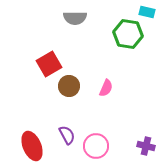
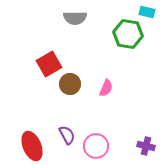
brown circle: moved 1 px right, 2 px up
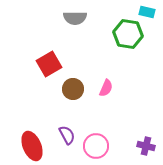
brown circle: moved 3 px right, 5 px down
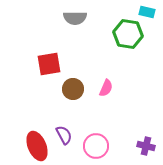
red square: rotated 20 degrees clockwise
purple semicircle: moved 3 px left
red ellipse: moved 5 px right
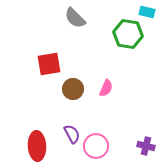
gray semicircle: rotated 45 degrees clockwise
purple semicircle: moved 8 px right, 1 px up
red ellipse: rotated 20 degrees clockwise
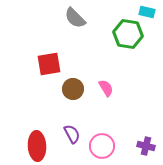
pink semicircle: rotated 54 degrees counterclockwise
pink circle: moved 6 px right
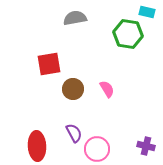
gray semicircle: rotated 125 degrees clockwise
pink semicircle: moved 1 px right, 1 px down
purple semicircle: moved 2 px right, 1 px up
pink circle: moved 5 px left, 3 px down
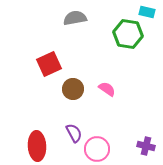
red square: rotated 15 degrees counterclockwise
pink semicircle: rotated 24 degrees counterclockwise
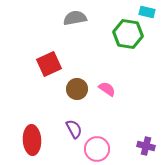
brown circle: moved 4 px right
purple semicircle: moved 4 px up
red ellipse: moved 5 px left, 6 px up
